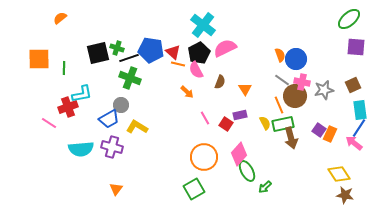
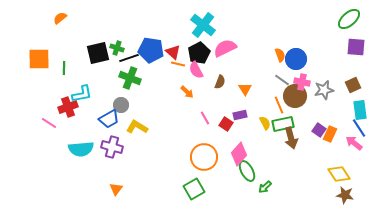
blue line at (359, 128): rotated 66 degrees counterclockwise
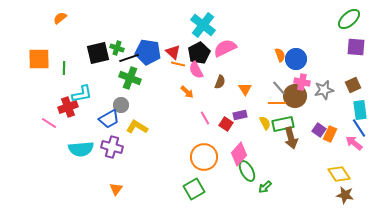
blue pentagon at (151, 50): moved 3 px left, 2 px down
gray line at (282, 80): moved 3 px left, 8 px down; rotated 14 degrees clockwise
orange line at (279, 105): moved 2 px left, 2 px up; rotated 66 degrees counterclockwise
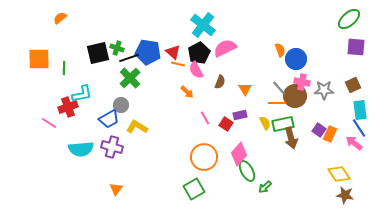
orange semicircle at (280, 55): moved 5 px up
green cross at (130, 78): rotated 25 degrees clockwise
gray star at (324, 90): rotated 12 degrees clockwise
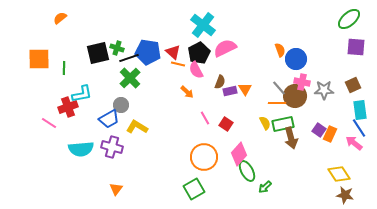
purple rectangle at (240, 115): moved 10 px left, 24 px up
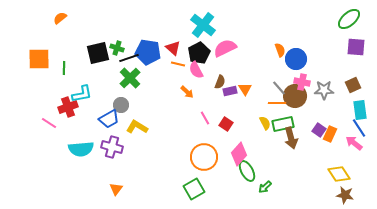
red triangle at (173, 52): moved 4 px up
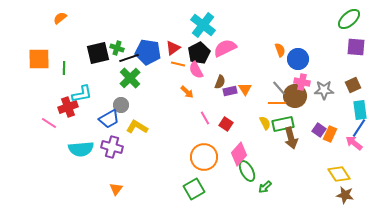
red triangle at (173, 48): rotated 42 degrees clockwise
blue circle at (296, 59): moved 2 px right
blue line at (359, 128): rotated 66 degrees clockwise
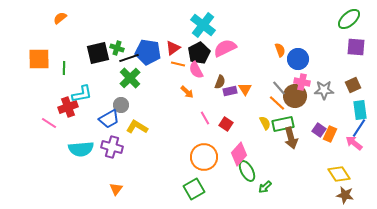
orange line at (277, 103): rotated 42 degrees clockwise
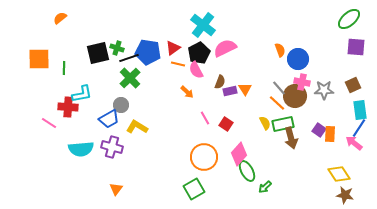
red cross at (68, 107): rotated 24 degrees clockwise
orange rectangle at (330, 134): rotated 21 degrees counterclockwise
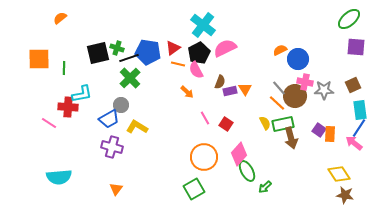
orange semicircle at (280, 50): rotated 96 degrees counterclockwise
pink cross at (302, 82): moved 3 px right
cyan semicircle at (81, 149): moved 22 px left, 28 px down
